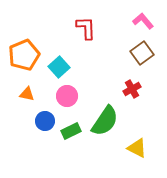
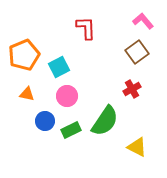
brown square: moved 5 px left, 1 px up
cyan square: rotated 15 degrees clockwise
green rectangle: moved 1 px up
yellow triangle: moved 1 px up
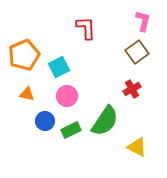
pink L-shape: rotated 55 degrees clockwise
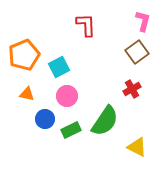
red L-shape: moved 3 px up
blue circle: moved 2 px up
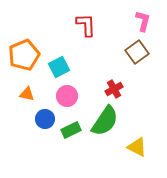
red cross: moved 18 px left
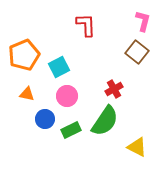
brown square: rotated 15 degrees counterclockwise
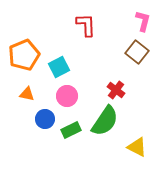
red cross: moved 2 px right, 1 px down; rotated 24 degrees counterclockwise
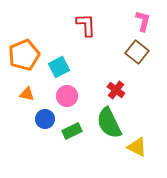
green semicircle: moved 4 px right, 2 px down; rotated 120 degrees clockwise
green rectangle: moved 1 px right, 1 px down
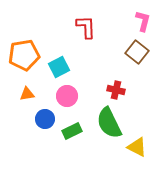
red L-shape: moved 2 px down
orange pentagon: rotated 12 degrees clockwise
red cross: rotated 24 degrees counterclockwise
orange triangle: rotated 21 degrees counterclockwise
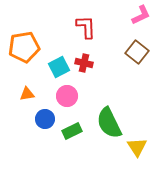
pink L-shape: moved 2 px left, 6 px up; rotated 50 degrees clockwise
orange pentagon: moved 8 px up
red cross: moved 32 px left, 27 px up
yellow triangle: rotated 30 degrees clockwise
